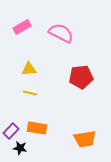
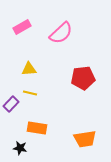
pink semicircle: rotated 110 degrees clockwise
red pentagon: moved 2 px right, 1 px down
purple rectangle: moved 27 px up
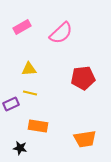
purple rectangle: rotated 21 degrees clockwise
orange rectangle: moved 1 px right, 2 px up
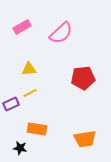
yellow line: rotated 40 degrees counterclockwise
orange rectangle: moved 1 px left, 3 px down
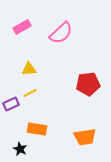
red pentagon: moved 5 px right, 6 px down
orange trapezoid: moved 2 px up
black star: moved 1 px down; rotated 16 degrees clockwise
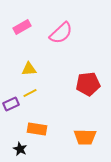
orange trapezoid: rotated 10 degrees clockwise
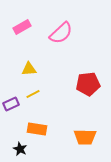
yellow line: moved 3 px right, 1 px down
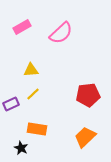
yellow triangle: moved 2 px right, 1 px down
red pentagon: moved 11 px down
yellow line: rotated 16 degrees counterclockwise
orange trapezoid: rotated 135 degrees clockwise
black star: moved 1 px right, 1 px up
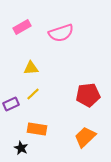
pink semicircle: rotated 25 degrees clockwise
yellow triangle: moved 2 px up
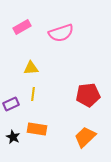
yellow line: rotated 40 degrees counterclockwise
black star: moved 8 px left, 11 px up
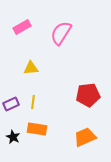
pink semicircle: rotated 140 degrees clockwise
yellow line: moved 8 px down
orange trapezoid: rotated 20 degrees clockwise
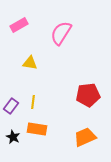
pink rectangle: moved 3 px left, 2 px up
yellow triangle: moved 1 px left, 5 px up; rotated 14 degrees clockwise
purple rectangle: moved 2 px down; rotated 28 degrees counterclockwise
